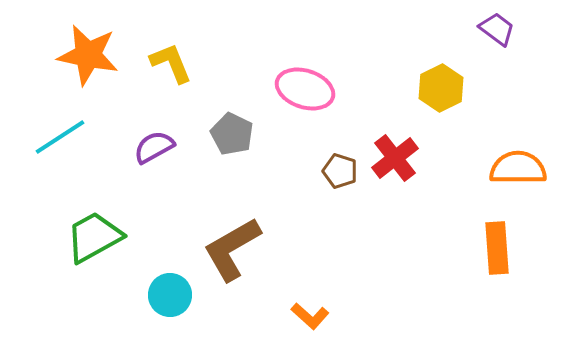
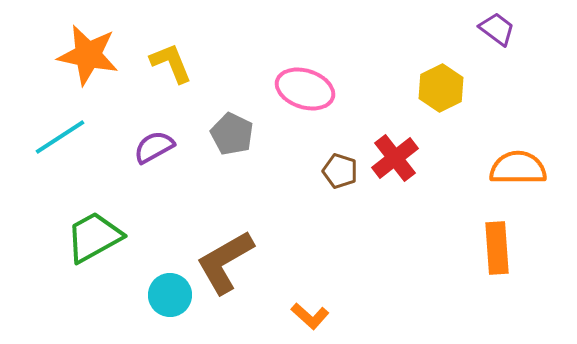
brown L-shape: moved 7 px left, 13 px down
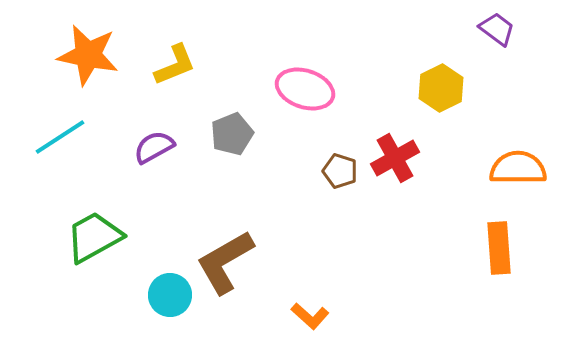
yellow L-shape: moved 4 px right, 2 px down; rotated 90 degrees clockwise
gray pentagon: rotated 24 degrees clockwise
red cross: rotated 9 degrees clockwise
orange rectangle: moved 2 px right
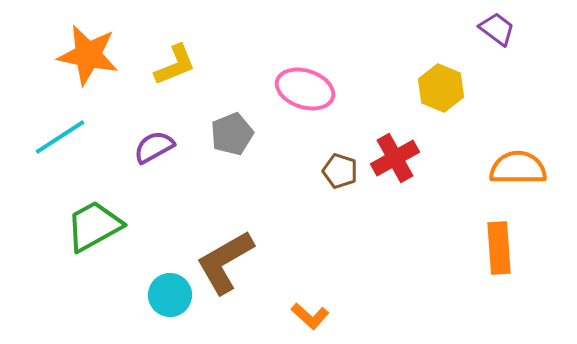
yellow hexagon: rotated 12 degrees counterclockwise
green trapezoid: moved 11 px up
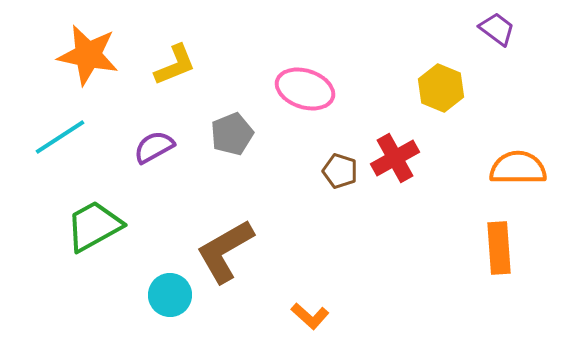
brown L-shape: moved 11 px up
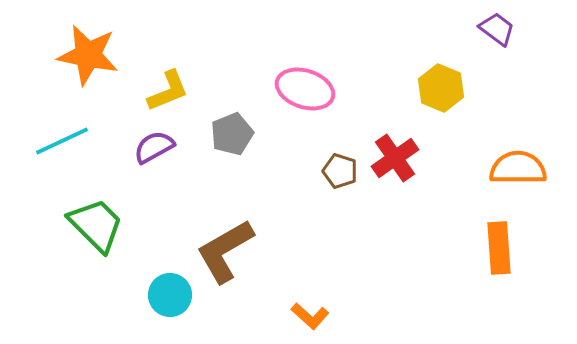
yellow L-shape: moved 7 px left, 26 px down
cyan line: moved 2 px right, 4 px down; rotated 8 degrees clockwise
red cross: rotated 6 degrees counterclockwise
green trapezoid: moved 2 px right, 1 px up; rotated 74 degrees clockwise
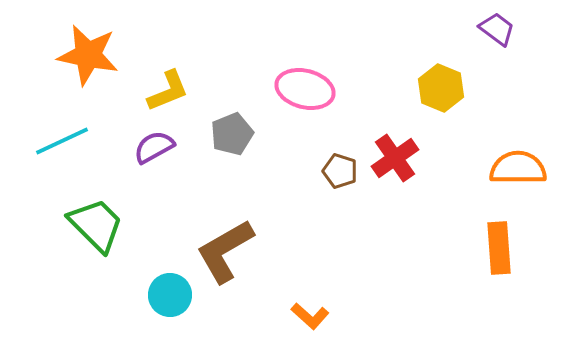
pink ellipse: rotated 4 degrees counterclockwise
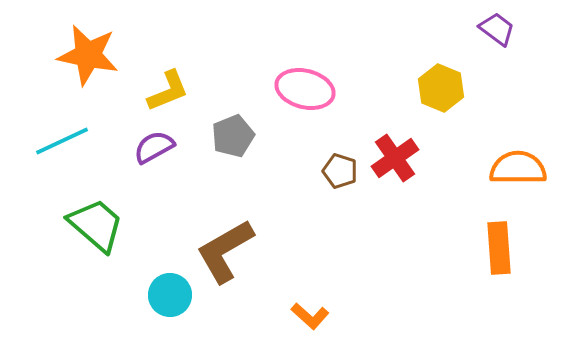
gray pentagon: moved 1 px right, 2 px down
green trapezoid: rotated 4 degrees counterclockwise
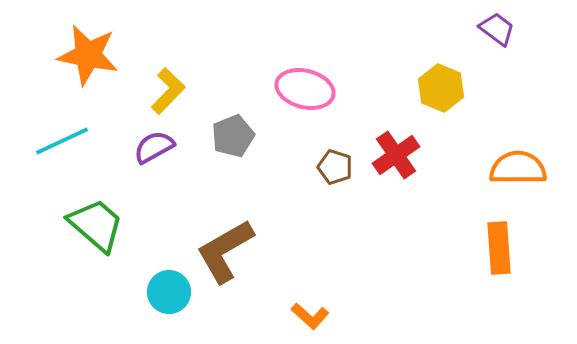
yellow L-shape: rotated 24 degrees counterclockwise
red cross: moved 1 px right, 3 px up
brown pentagon: moved 5 px left, 4 px up
cyan circle: moved 1 px left, 3 px up
